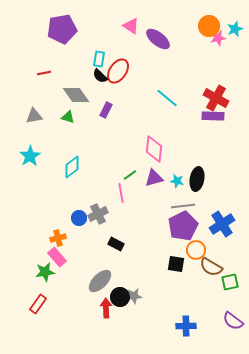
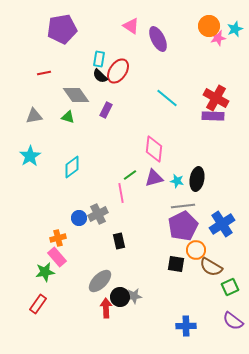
purple ellipse at (158, 39): rotated 25 degrees clockwise
black rectangle at (116, 244): moved 3 px right, 3 px up; rotated 49 degrees clockwise
green square at (230, 282): moved 5 px down; rotated 12 degrees counterclockwise
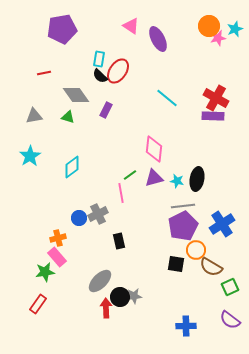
purple semicircle at (233, 321): moved 3 px left, 1 px up
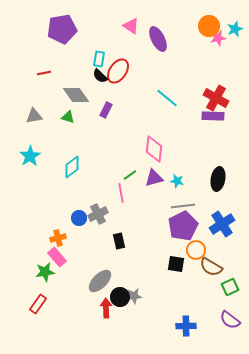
black ellipse at (197, 179): moved 21 px right
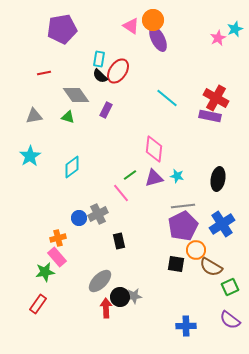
orange circle at (209, 26): moved 56 px left, 6 px up
pink star at (218, 38): rotated 14 degrees counterclockwise
purple rectangle at (213, 116): moved 3 px left; rotated 10 degrees clockwise
cyan star at (177, 181): moved 5 px up
pink line at (121, 193): rotated 30 degrees counterclockwise
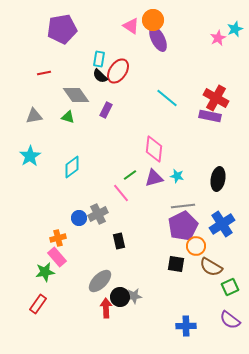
orange circle at (196, 250): moved 4 px up
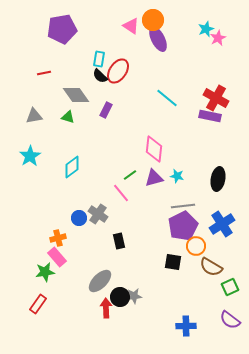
cyan star at (235, 29): moved 29 px left
gray cross at (98, 214): rotated 30 degrees counterclockwise
black square at (176, 264): moved 3 px left, 2 px up
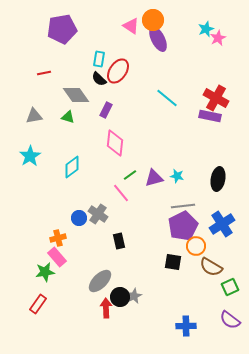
black semicircle at (100, 76): moved 1 px left, 3 px down
pink diamond at (154, 149): moved 39 px left, 6 px up
gray star at (134, 296): rotated 21 degrees counterclockwise
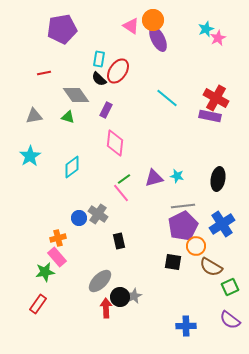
green line at (130, 175): moved 6 px left, 4 px down
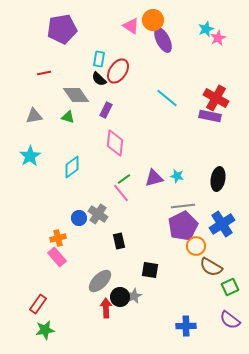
purple ellipse at (158, 39): moved 5 px right, 1 px down
black square at (173, 262): moved 23 px left, 8 px down
green star at (45, 272): moved 58 px down
